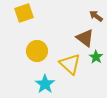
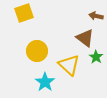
brown arrow: rotated 24 degrees counterclockwise
yellow triangle: moved 1 px left, 1 px down
cyan star: moved 2 px up
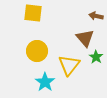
yellow square: moved 9 px right; rotated 24 degrees clockwise
brown triangle: rotated 12 degrees clockwise
yellow triangle: rotated 25 degrees clockwise
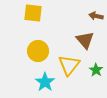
brown triangle: moved 2 px down
yellow circle: moved 1 px right
green star: moved 13 px down
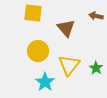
brown triangle: moved 19 px left, 12 px up
green star: moved 2 px up
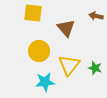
yellow circle: moved 1 px right
green star: moved 1 px left; rotated 16 degrees counterclockwise
cyan star: rotated 30 degrees clockwise
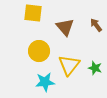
brown arrow: moved 9 px down; rotated 40 degrees clockwise
brown triangle: moved 1 px left, 1 px up
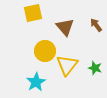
yellow square: rotated 18 degrees counterclockwise
yellow circle: moved 6 px right
yellow triangle: moved 2 px left
cyan star: moved 9 px left; rotated 24 degrees counterclockwise
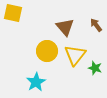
yellow square: moved 20 px left; rotated 24 degrees clockwise
yellow circle: moved 2 px right
yellow triangle: moved 8 px right, 10 px up
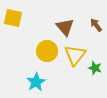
yellow square: moved 5 px down
